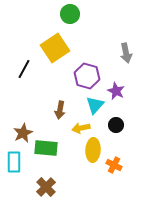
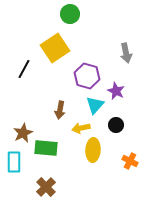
orange cross: moved 16 px right, 4 px up
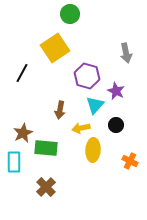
black line: moved 2 px left, 4 px down
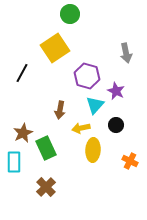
green rectangle: rotated 60 degrees clockwise
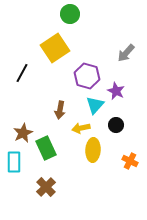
gray arrow: rotated 54 degrees clockwise
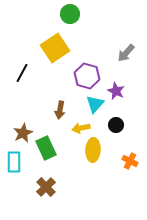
cyan triangle: moved 1 px up
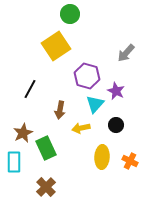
yellow square: moved 1 px right, 2 px up
black line: moved 8 px right, 16 px down
yellow ellipse: moved 9 px right, 7 px down
